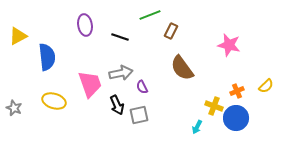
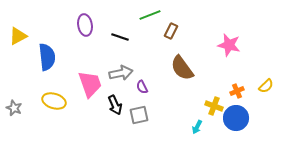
black arrow: moved 2 px left
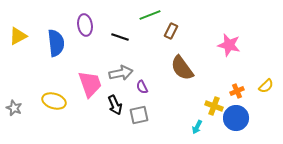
blue semicircle: moved 9 px right, 14 px up
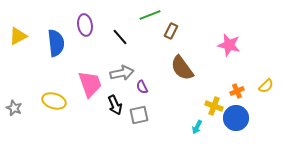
black line: rotated 30 degrees clockwise
gray arrow: moved 1 px right
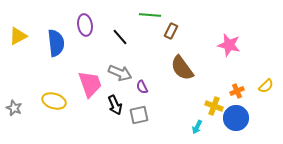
green line: rotated 25 degrees clockwise
gray arrow: moved 2 px left; rotated 35 degrees clockwise
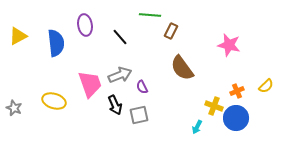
gray arrow: moved 2 px down; rotated 45 degrees counterclockwise
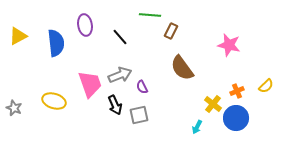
yellow cross: moved 1 px left, 2 px up; rotated 18 degrees clockwise
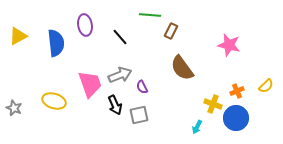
yellow cross: rotated 18 degrees counterclockwise
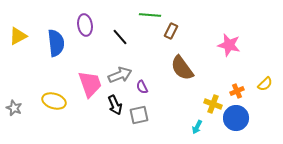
yellow semicircle: moved 1 px left, 2 px up
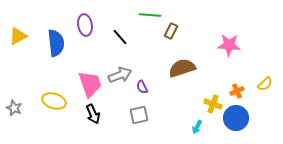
pink star: rotated 10 degrees counterclockwise
brown semicircle: rotated 108 degrees clockwise
black arrow: moved 22 px left, 9 px down
